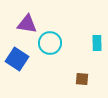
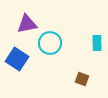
purple triangle: rotated 20 degrees counterclockwise
brown square: rotated 16 degrees clockwise
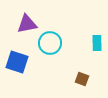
blue square: moved 3 px down; rotated 15 degrees counterclockwise
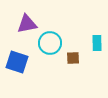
brown square: moved 9 px left, 21 px up; rotated 24 degrees counterclockwise
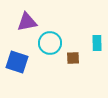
purple triangle: moved 2 px up
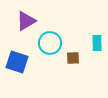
purple triangle: moved 1 px left, 1 px up; rotated 20 degrees counterclockwise
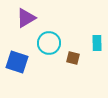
purple triangle: moved 3 px up
cyan circle: moved 1 px left
brown square: rotated 16 degrees clockwise
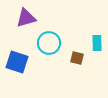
purple triangle: rotated 15 degrees clockwise
brown square: moved 4 px right
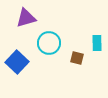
blue square: rotated 25 degrees clockwise
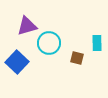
purple triangle: moved 1 px right, 8 px down
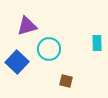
cyan circle: moved 6 px down
brown square: moved 11 px left, 23 px down
